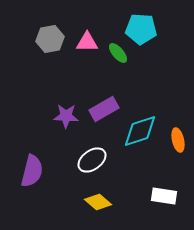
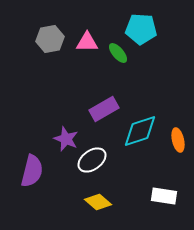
purple star: moved 23 px down; rotated 20 degrees clockwise
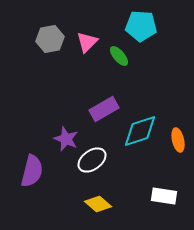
cyan pentagon: moved 3 px up
pink triangle: rotated 45 degrees counterclockwise
green ellipse: moved 1 px right, 3 px down
yellow diamond: moved 2 px down
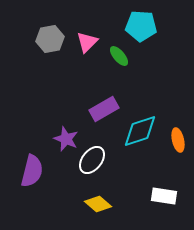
white ellipse: rotated 16 degrees counterclockwise
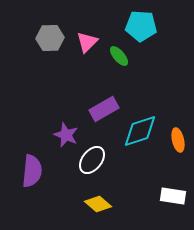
gray hexagon: moved 1 px up; rotated 8 degrees clockwise
purple star: moved 4 px up
purple semicircle: rotated 8 degrees counterclockwise
white rectangle: moved 9 px right
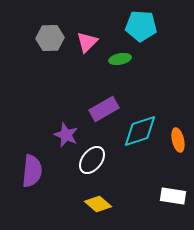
green ellipse: moved 1 px right, 3 px down; rotated 60 degrees counterclockwise
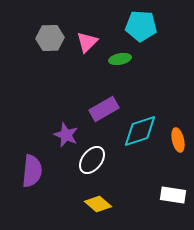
white rectangle: moved 1 px up
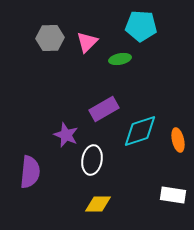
white ellipse: rotated 28 degrees counterclockwise
purple semicircle: moved 2 px left, 1 px down
yellow diamond: rotated 40 degrees counterclockwise
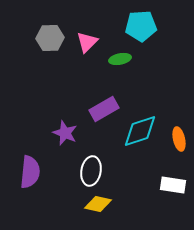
cyan pentagon: rotated 8 degrees counterclockwise
purple star: moved 1 px left, 2 px up
orange ellipse: moved 1 px right, 1 px up
white ellipse: moved 1 px left, 11 px down
white rectangle: moved 10 px up
yellow diamond: rotated 12 degrees clockwise
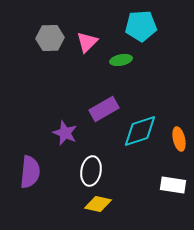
green ellipse: moved 1 px right, 1 px down
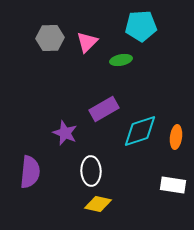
orange ellipse: moved 3 px left, 2 px up; rotated 20 degrees clockwise
white ellipse: rotated 12 degrees counterclockwise
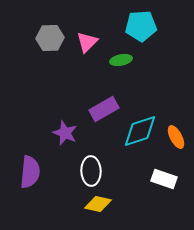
orange ellipse: rotated 35 degrees counterclockwise
white rectangle: moved 9 px left, 6 px up; rotated 10 degrees clockwise
